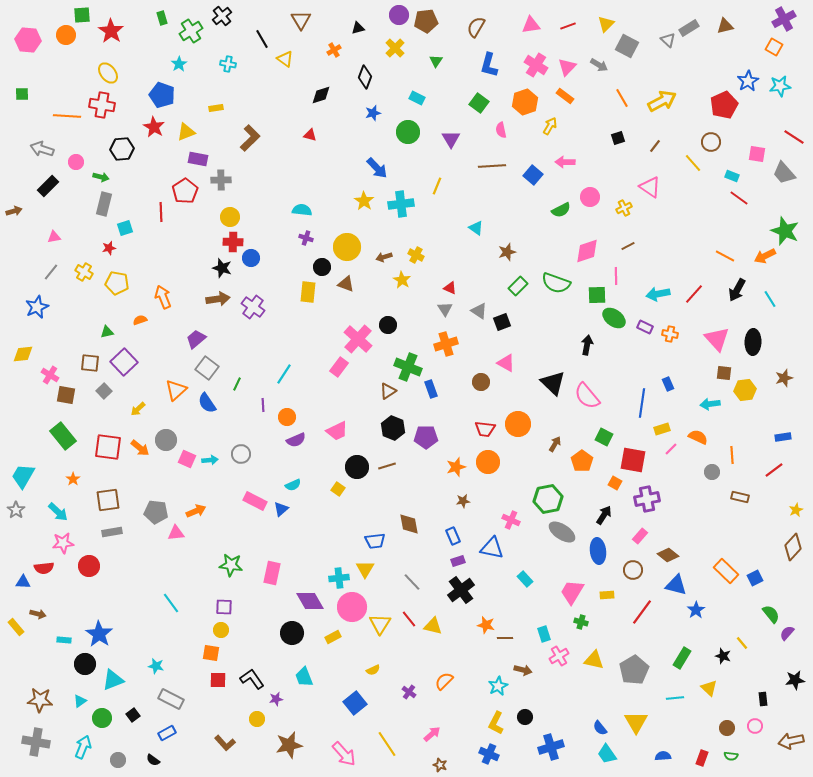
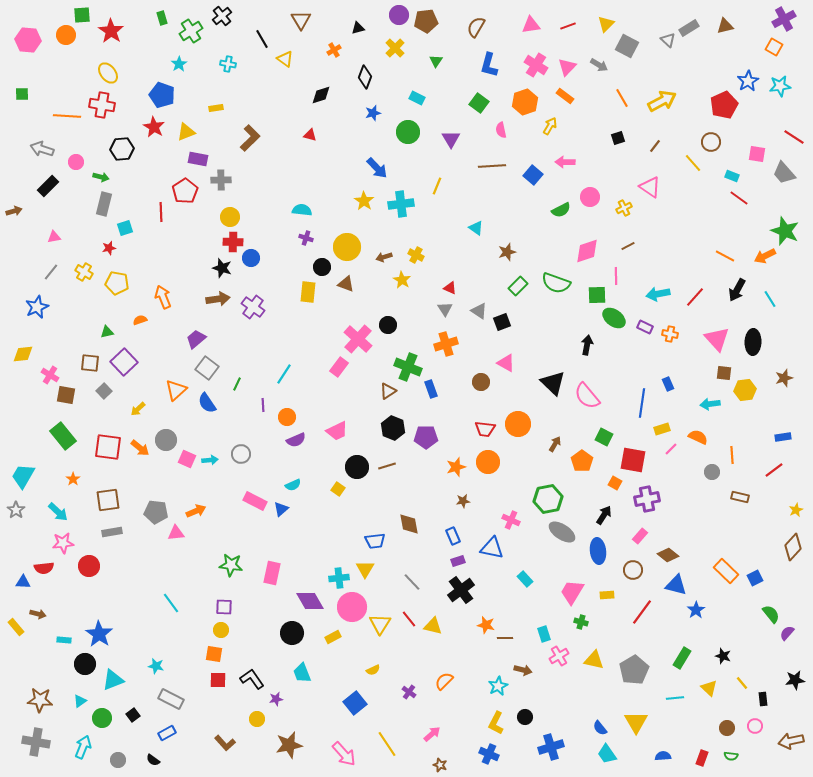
red line at (694, 294): moved 1 px right, 3 px down
yellow line at (742, 643): moved 40 px down
orange square at (211, 653): moved 3 px right, 1 px down
cyan trapezoid at (304, 677): moved 2 px left, 4 px up
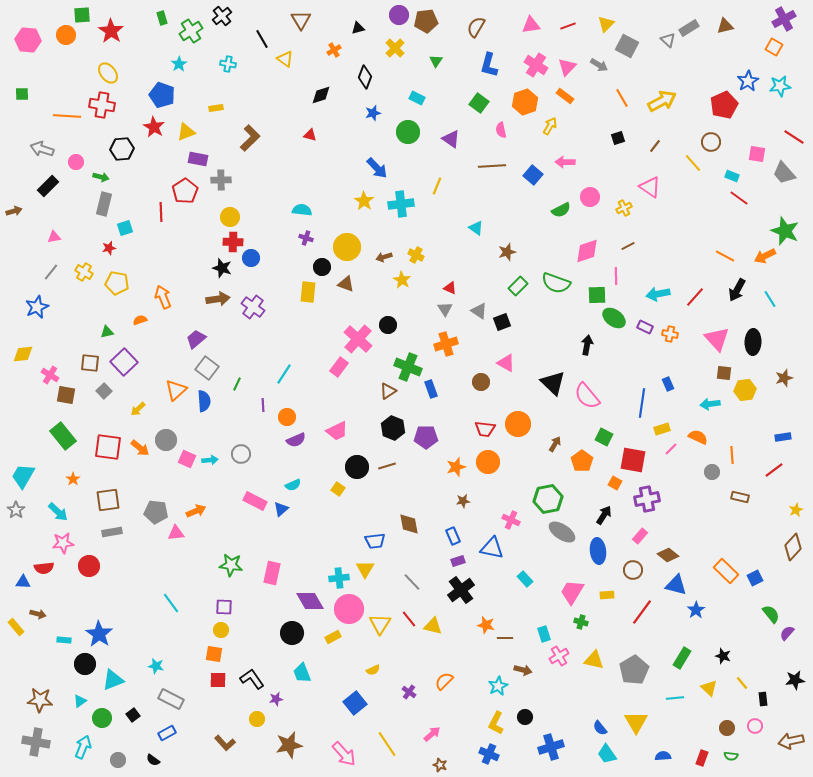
purple triangle at (451, 139): rotated 24 degrees counterclockwise
blue semicircle at (207, 403): moved 3 px left, 2 px up; rotated 150 degrees counterclockwise
pink circle at (352, 607): moved 3 px left, 2 px down
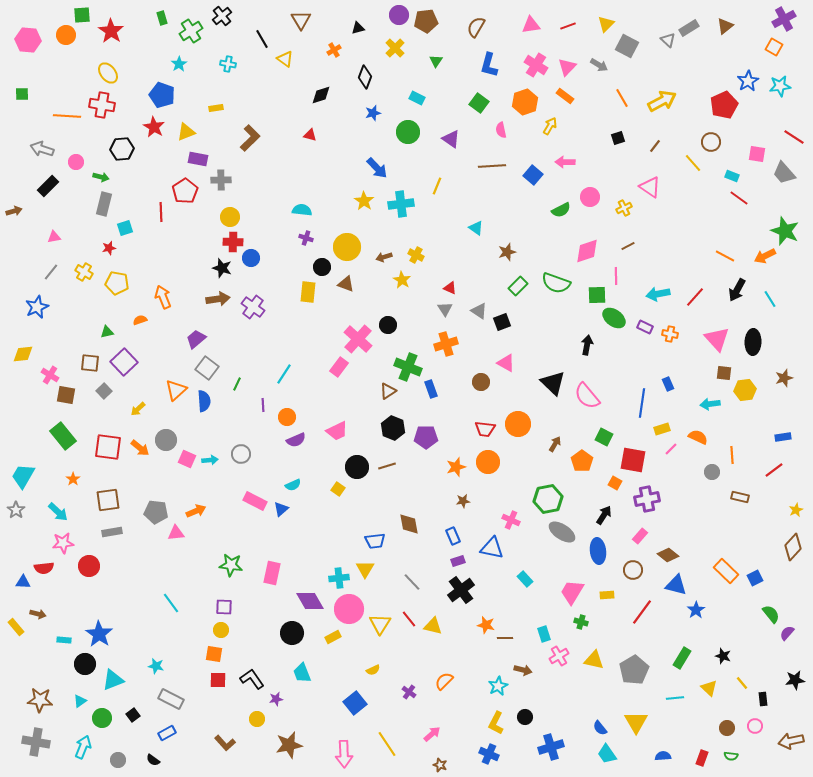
brown triangle at (725, 26): rotated 24 degrees counterclockwise
pink arrow at (344, 754): rotated 40 degrees clockwise
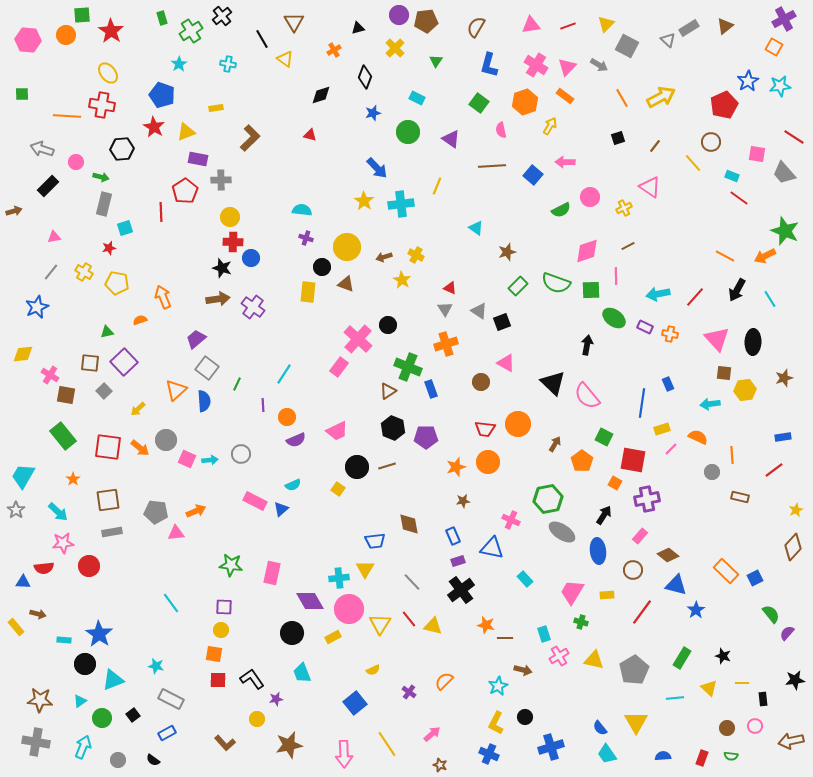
brown triangle at (301, 20): moved 7 px left, 2 px down
yellow arrow at (662, 101): moved 1 px left, 4 px up
green square at (597, 295): moved 6 px left, 5 px up
yellow line at (742, 683): rotated 48 degrees counterclockwise
